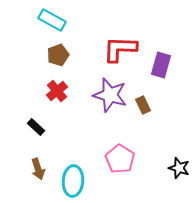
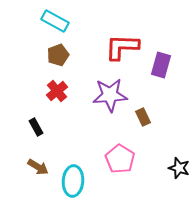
cyan rectangle: moved 3 px right, 1 px down
red L-shape: moved 2 px right, 2 px up
purple star: rotated 20 degrees counterclockwise
brown rectangle: moved 12 px down
black rectangle: rotated 18 degrees clockwise
brown arrow: moved 2 px up; rotated 40 degrees counterclockwise
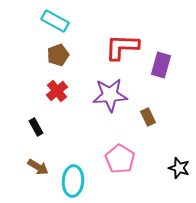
brown rectangle: moved 5 px right
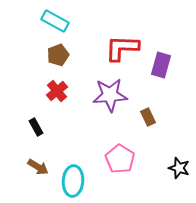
red L-shape: moved 1 px down
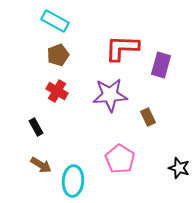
red cross: rotated 20 degrees counterclockwise
brown arrow: moved 3 px right, 2 px up
